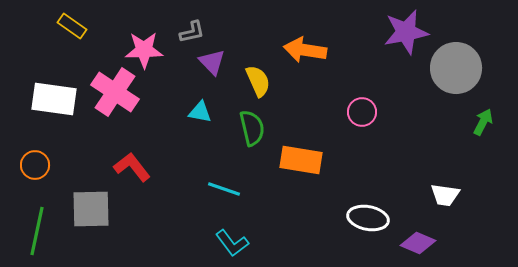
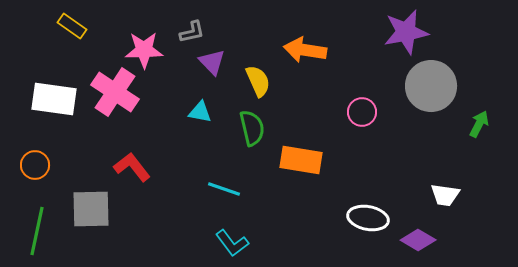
gray circle: moved 25 px left, 18 px down
green arrow: moved 4 px left, 2 px down
purple diamond: moved 3 px up; rotated 8 degrees clockwise
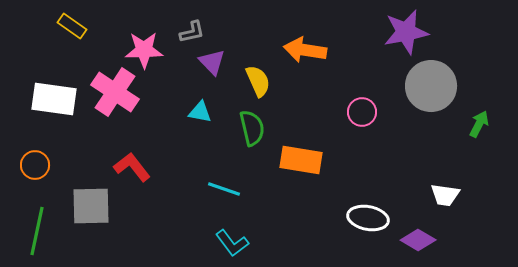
gray square: moved 3 px up
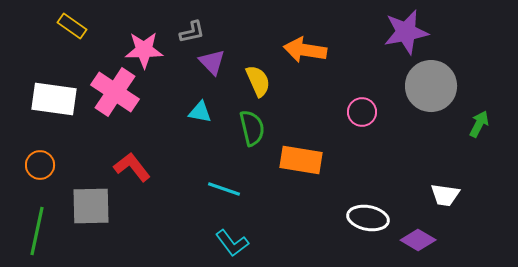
orange circle: moved 5 px right
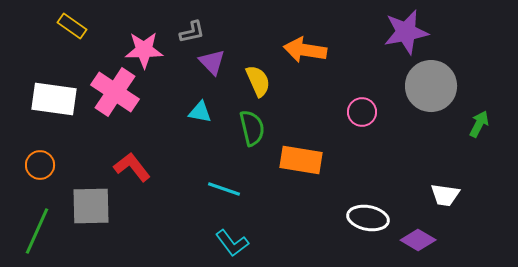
green line: rotated 12 degrees clockwise
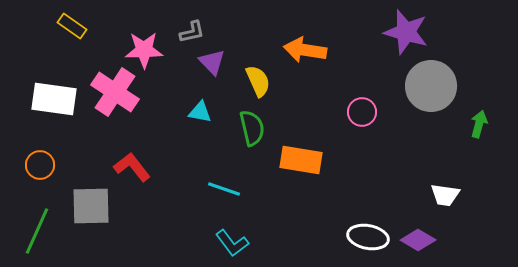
purple star: rotated 27 degrees clockwise
green arrow: rotated 12 degrees counterclockwise
white ellipse: moved 19 px down
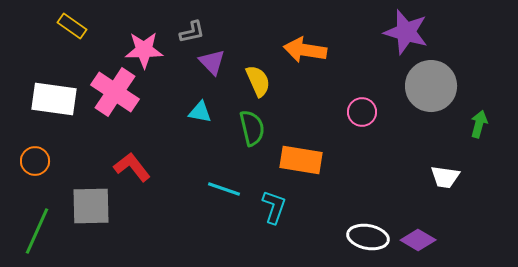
orange circle: moved 5 px left, 4 px up
white trapezoid: moved 18 px up
cyan L-shape: moved 42 px right, 36 px up; rotated 124 degrees counterclockwise
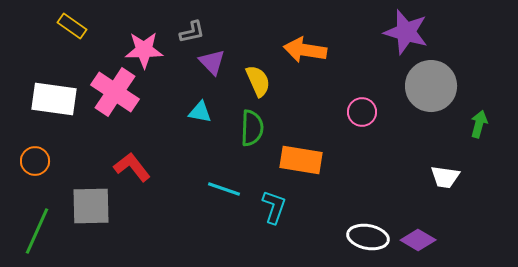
green semicircle: rotated 15 degrees clockwise
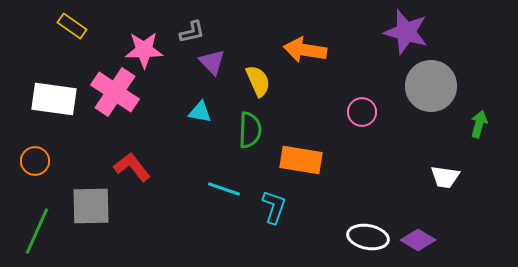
green semicircle: moved 2 px left, 2 px down
